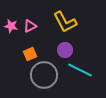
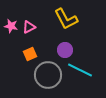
yellow L-shape: moved 1 px right, 3 px up
pink triangle: moved 1 px left, 1 px down
gray circle: moved 4 px right
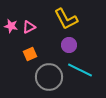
purple circle: moved 4 px right, 5 px up
gray circle: moved 1 px right, 2 px down
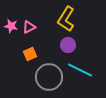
yellow L-shape: rotated 60 degrees clockwise
purple circle: moved 1 px left
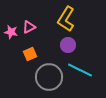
pink star: moved 6 px down
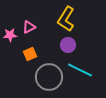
pink star: moved 1 px left, 3 px down; rotated 16 degrees counterclockwise
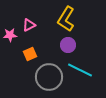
pink triangle: moved 2 px up
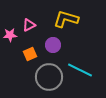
yellow L-shape: rotated 75 degrees clockwise
purple circle: moved 15 px left
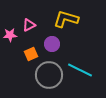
purple circle: moved 1 px left, 1 px up
orange square: moved 1 px right
gray circle: moved 2 px up
